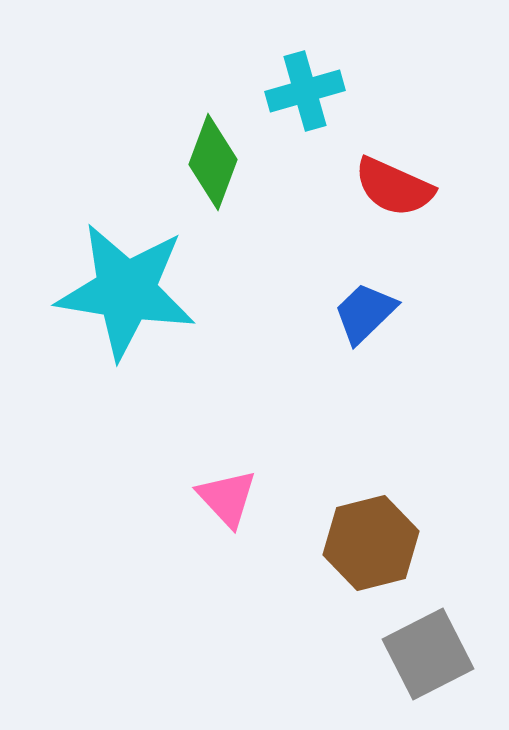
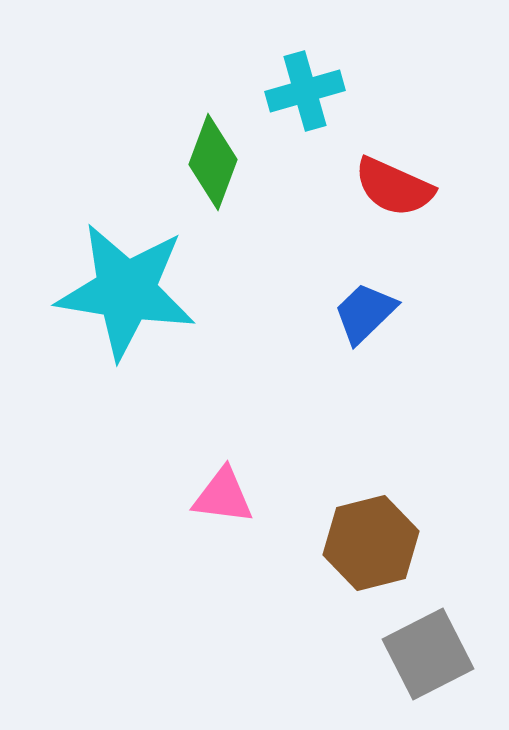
pink triangle: moved 4 px left, 2 px up; rotated 40 degrees counterclockwise
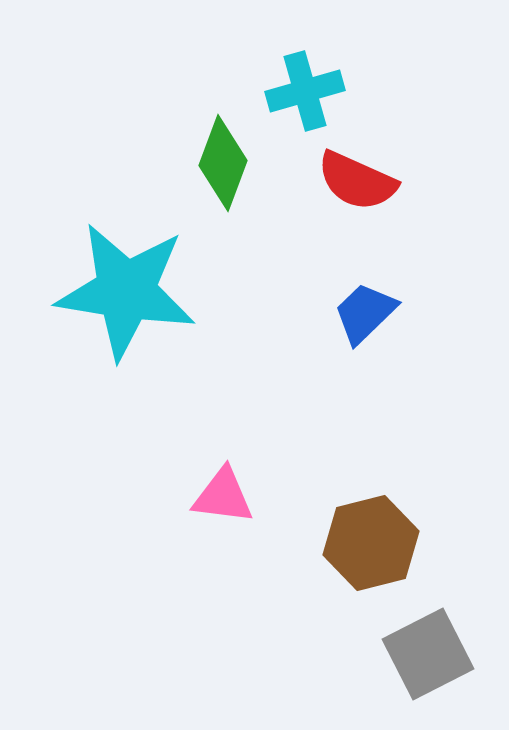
green diamond: moved 10 px right, 1 px down
red semicircle: moved 37 px left, 6 px up
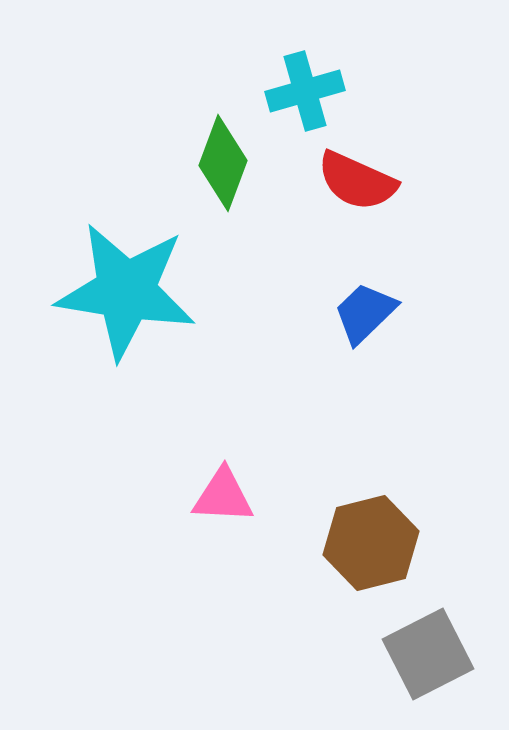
pink triangle: rotated 4 degrees counterclockwise
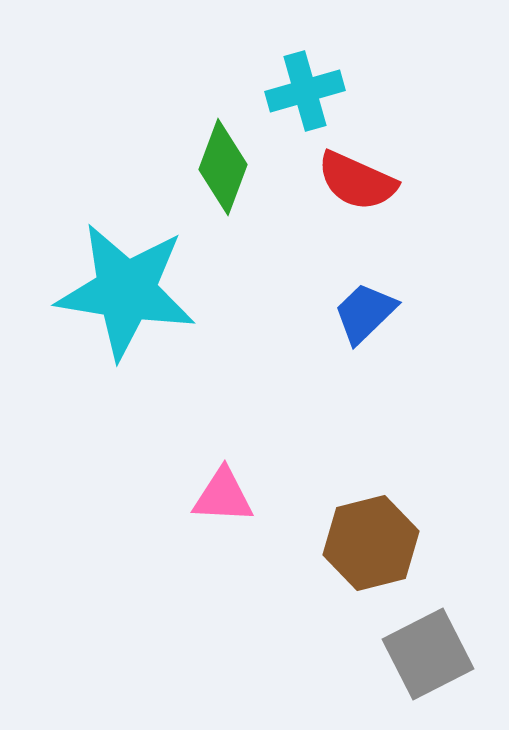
green diamond: moved 4 px down
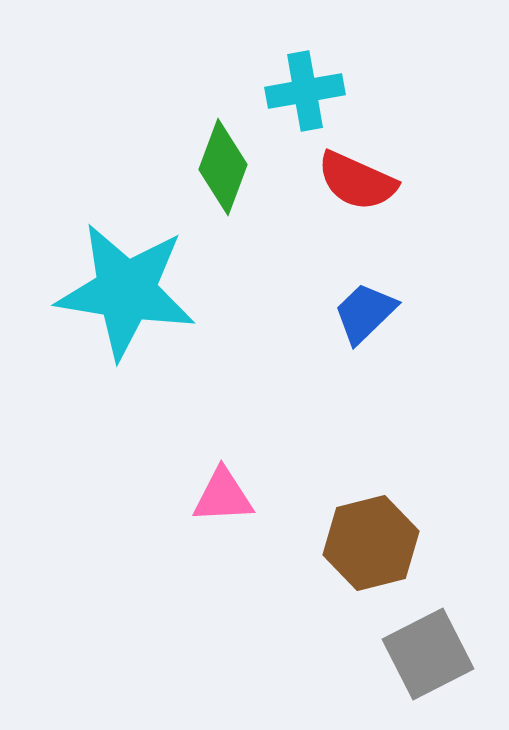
cyan cross: rotated 6 degrees clockwise
pink triangle: rotated 6 degrees counterclockwise
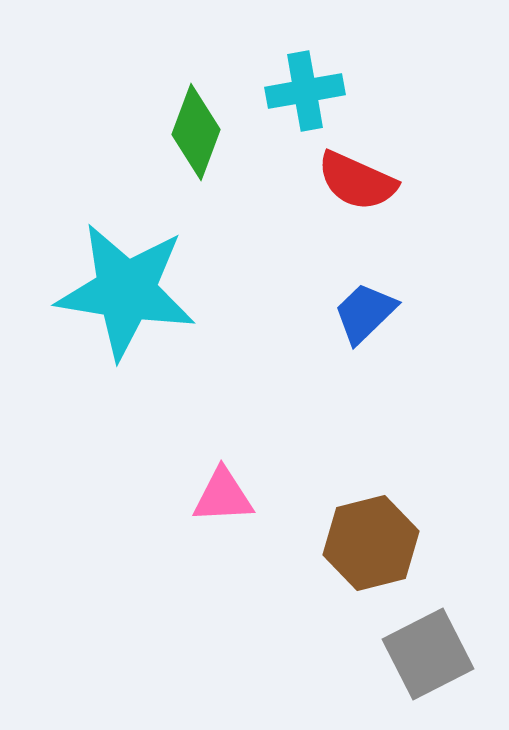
green diamond: moved 27 px left, 35 px up
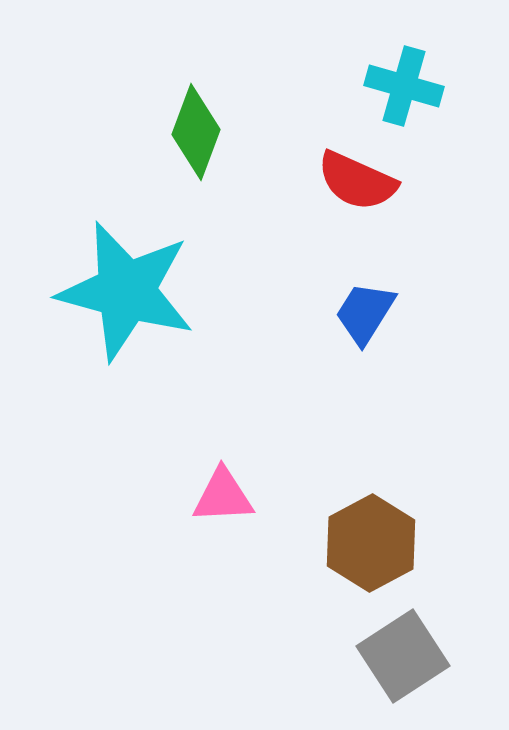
cyan cross: moved 99 px right, 5 px up; rotated 26 degrees clockwise
cyan star: rotated 6 degrees clockwise
blue trapezoid: rotated 14 degrees counterclockwise
brown hexagon: rotated 14 degrees counterclockwise
gray square: moved 25 px left, 2 px down; rotated 6 degrees counterclockwise
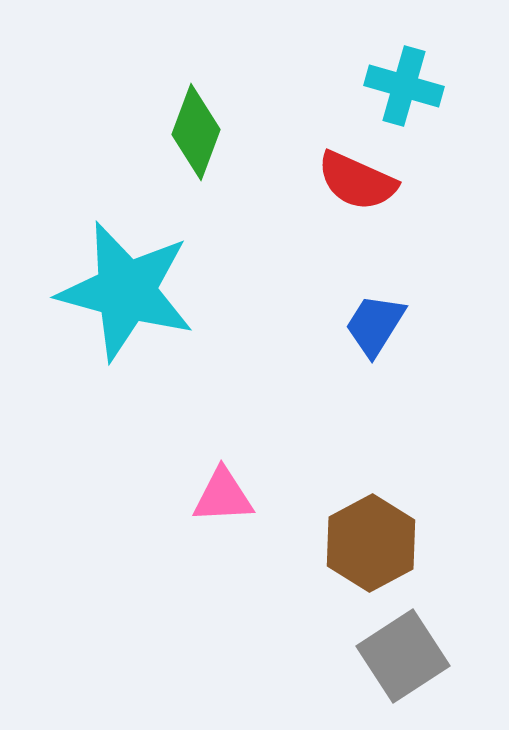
blue trapezoid: moved 10 px right, 12 px down
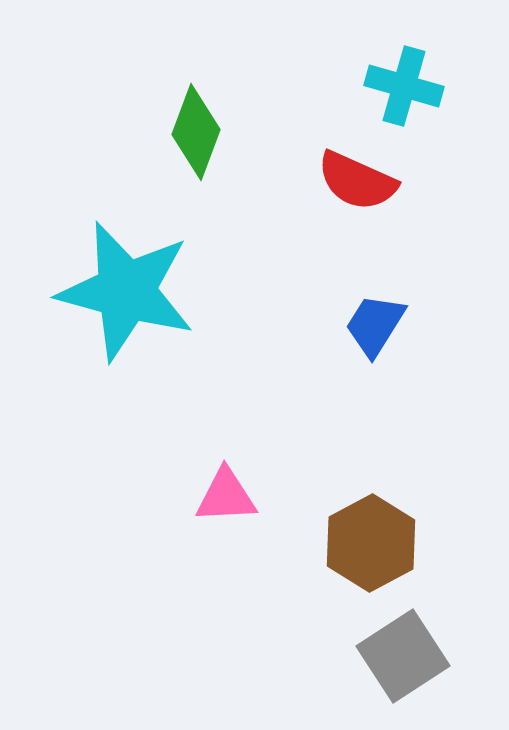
pink triangle: moved 3 px right
